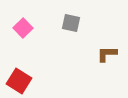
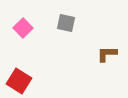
gray square: moved 5 px left
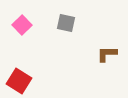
pink square: moved 1 px left, 3 px up
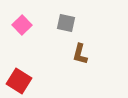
brown L-shape: moved 27 px left; rotated 75 degrees counterclockwise
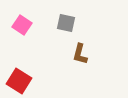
pink square: rotated 12 degrees counterclockwise
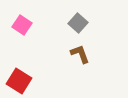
gray square: moved 12 px right; rotated 30 degrees clockwise
brown L-shape: rotated 145 degrees clockwise
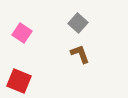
pink square: moved 8 px down
red square: rotated 10 degrees counterclockwise
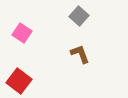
gray square: moved 1 px right, 7 px up
red square: rotated 15 degrees clockwise
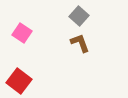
brown L-shape: moved 11 px up
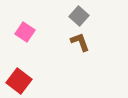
pink square: moved 3 px right, 1 px up
brown L-shape: moved 1 px up
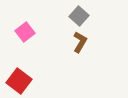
pink square: rotated 18 degrees clockwise
brown L-shape: rotated 50 degrees clockwise
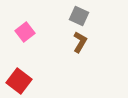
gray square: rotated 18 degrees counterclockwise
